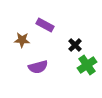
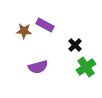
brown star: moved 2 px right, 9 px up
green cross: moved 1 px left, 2 px down
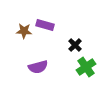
purple rectangle: rotated 12 degrees counterclockwise
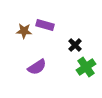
purple semicircle: moved 1 px left; rotated 18 degrees counterclockwise
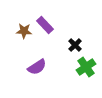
purple rectangle: rotated 30 degrees clockwise
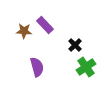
purple semicircle: rotated 72 degrees counterclockwise
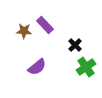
purple semicircle: rotated 66 degrees clockwise
